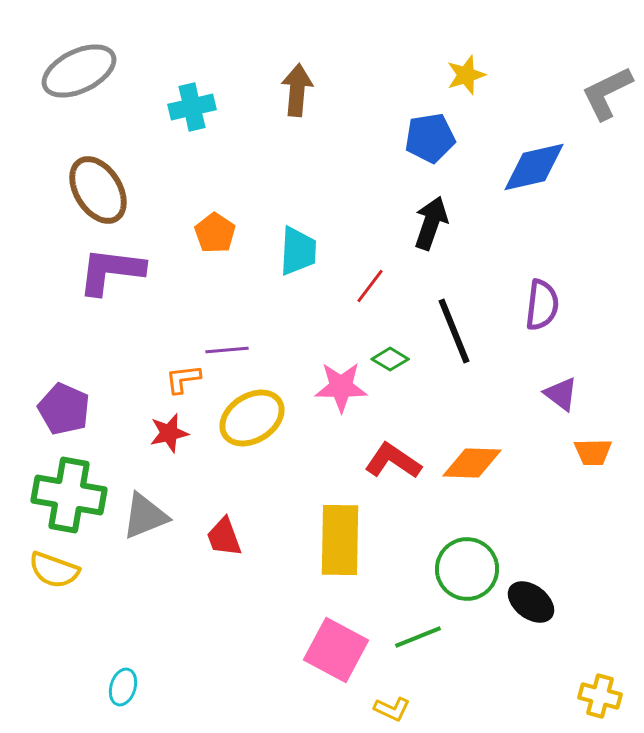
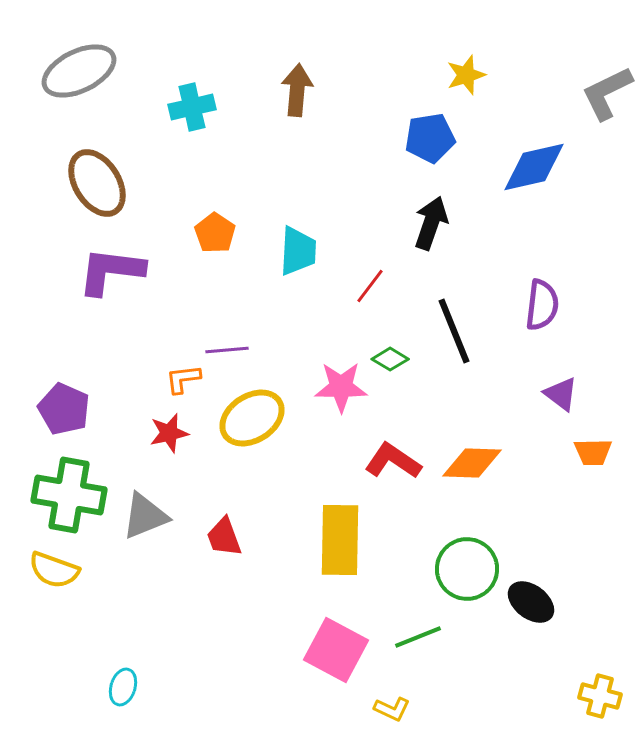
brown ellipse: moved 1 px left, 7 px up
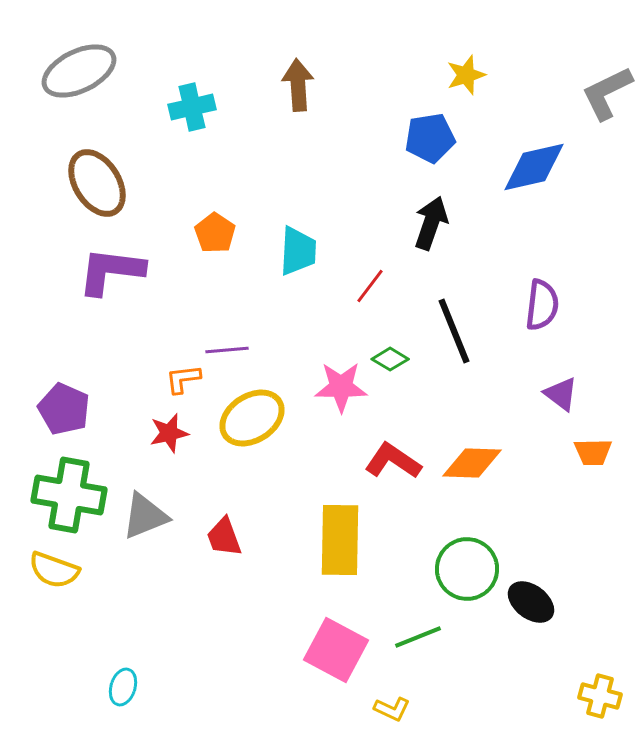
brown arrow: moved 1 px right, 5 px up; rotated 9 degrees counterclockwise
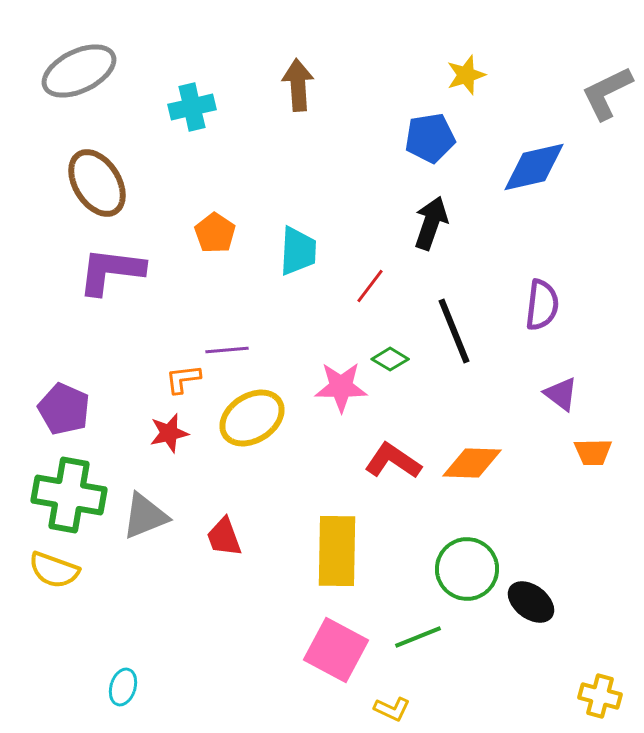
yellow rectangle: moved 3 px left, 11 px down
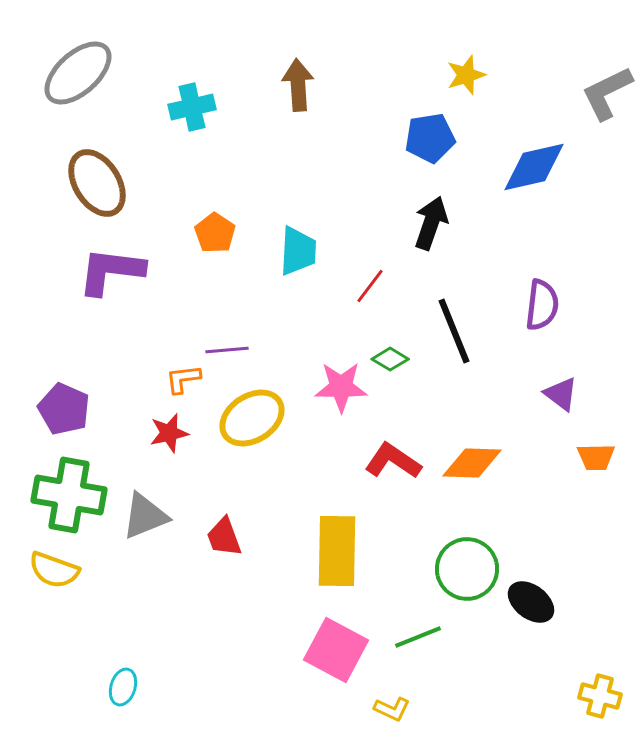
gray ellipse: moved 1 px left, 2 px down; rotated 16 degrees counterclockwise
orange trapezoid: moved 3 px right, 5 px down
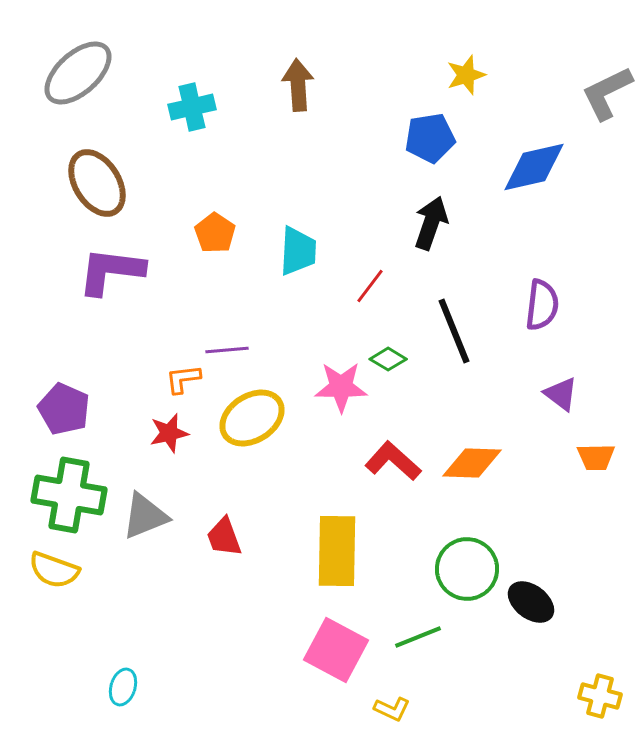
green diamond: moved 2 px left
red L-shape: rotated 8 degrees clockwise
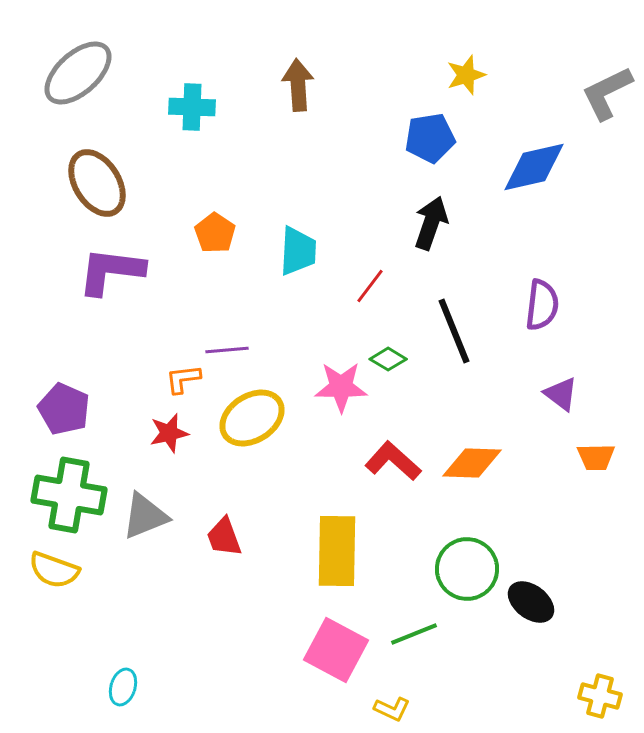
cyan cross: rotated 15 degrees clockwise
green line: moved 4 px left, 3 px up
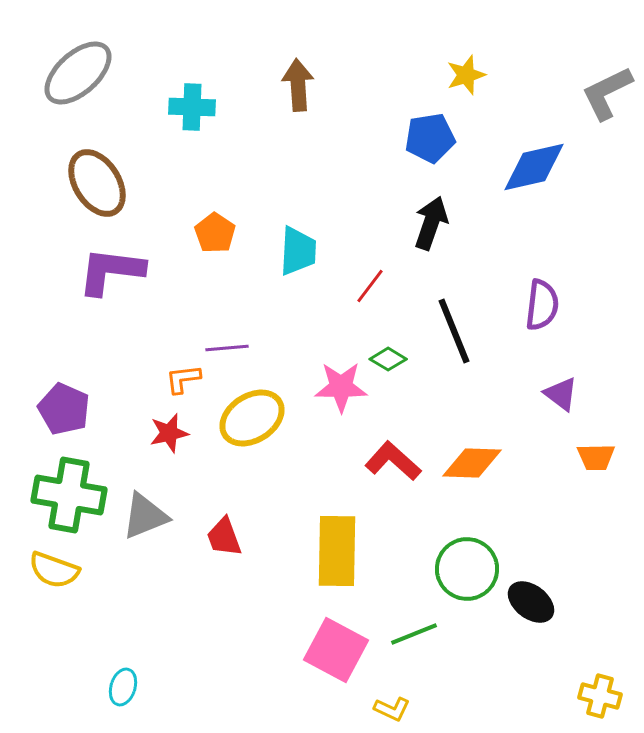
purple line: moved 2 px up
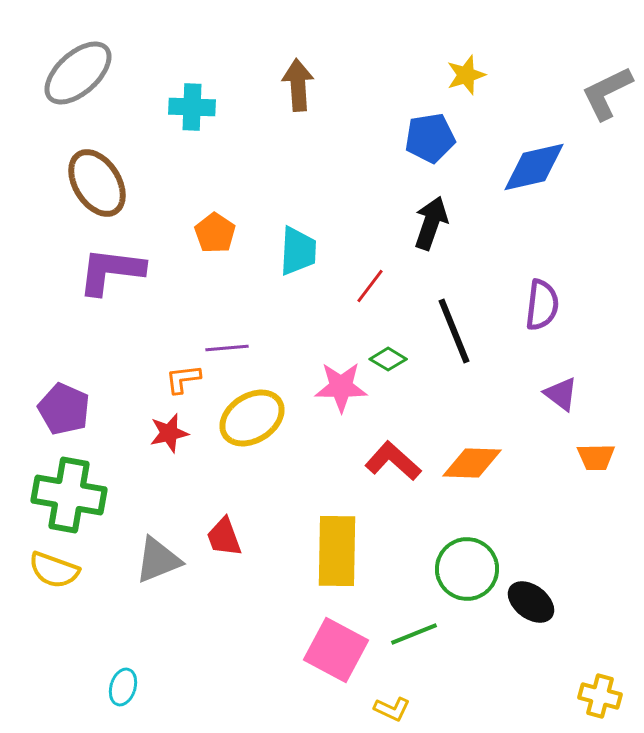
gray triangle: moved 13 px right, 44 px down
